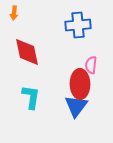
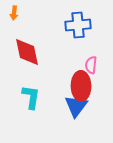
red ellipse: moved 1 px right, 2 px down
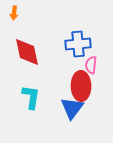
blue cross: moved 19 px down
blue triangle: moved 4 px left, 2 px down
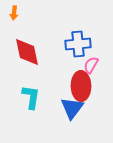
pink semicircle: rotated 24 degrees clockwise
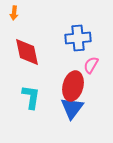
blue cross: moved 6 px up
red ellipse: moved 8 px left; rotated 16 degrees clockwise
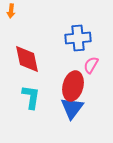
orange arrow: moved 3 px left, 2 px up
red diamond: moved 7 px down
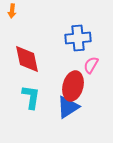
orange arrow: moved 1 px right
blue triangle: moved 4 px left, 1 px up; rotated 20 degrees clockwise
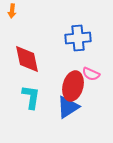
pink semicircle: moved 9 px down; rotated 96 degrees counterclockwise
